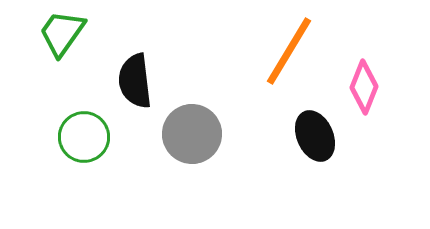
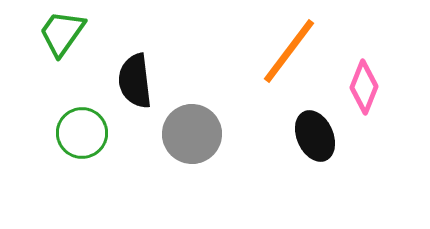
orange line: rotated 6 degrees clockwise
green circle: moved 2 px left, 4 px up
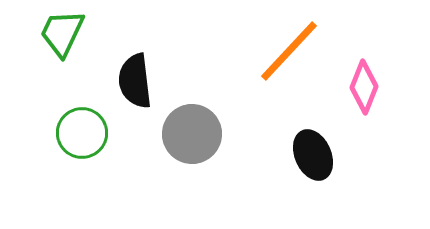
green trapezoid: rotated 10 degrees counterclockwise
orange line: rotated 6 degrees clockwise
black ellipse: moved 2 px left, 19 px down
